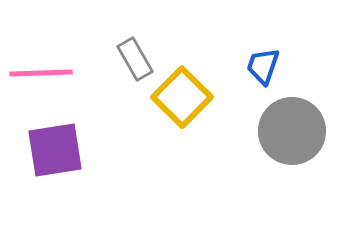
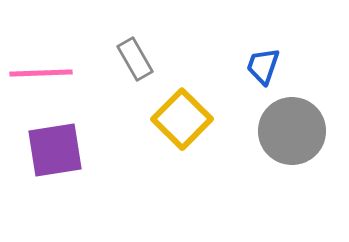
yellow square: moved 22 px down
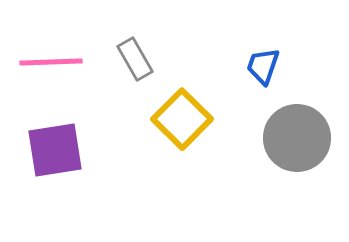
pink line: moved 10 px right, 11 px up
gray circle: moved 5 px right, 7 px down
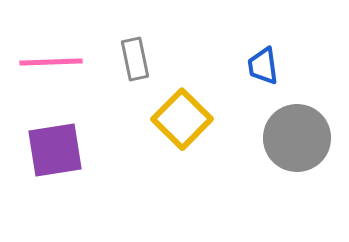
gray rectangle: rotated 18 degrees clockwise
blue trapezoid: rotated 27 degrees counterclockwise
